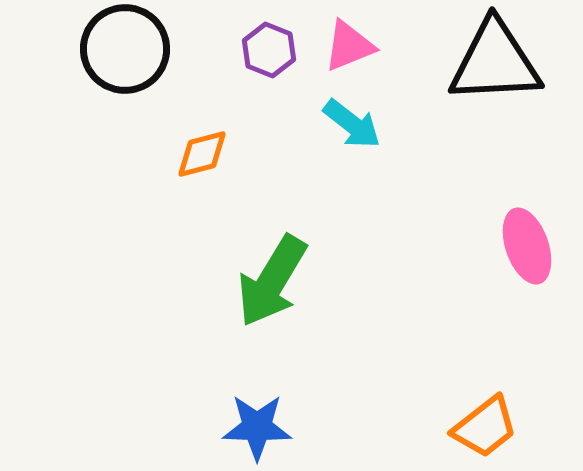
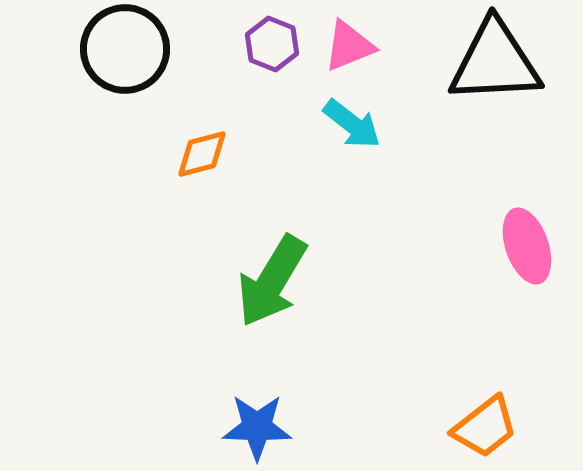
purple hexagon: moved 3 px right, 6 px up
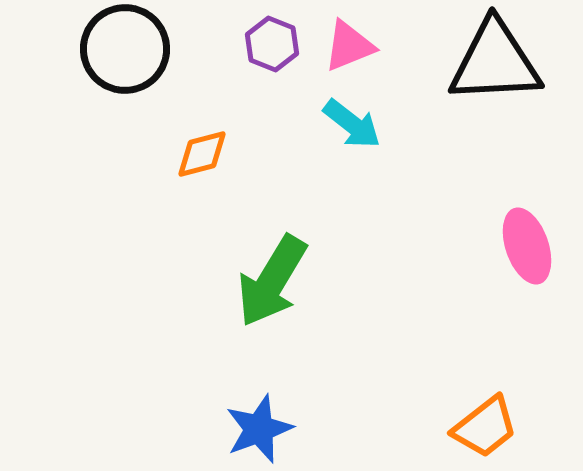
blue star: moved 2 px right, 2 px down; rotated 22 degrees counterclockwise
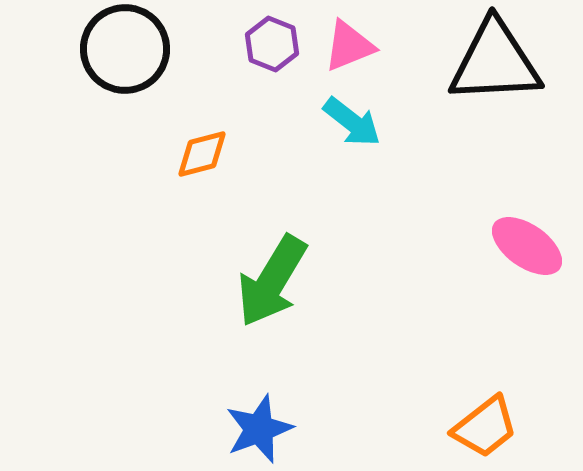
cyan arrow: moved 2 px up
pink ellipse: rotated 36 degrees counterclockwise
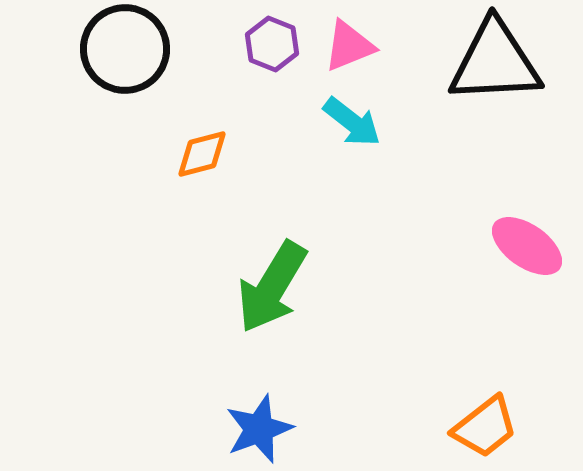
green arrow: moved 6 px down
